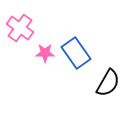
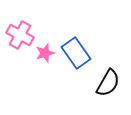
pink cross: moved 7 px down; rotated 8 degrees counterclockwise
pink star: rotated 18 degrees counterclockwise
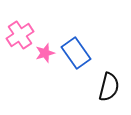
pink cross: rotated 28 degrees clockwise
black semicircle: moved 1 px right, 4 px down; rotated 16 degrees counterclockwise
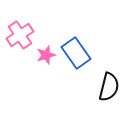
pink star: moved 1 px right, 2 px down
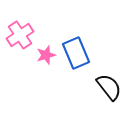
blue rectangle: rotated 12 degrees clockwise
black semicircle: rotated 52 degrees counterclockwise
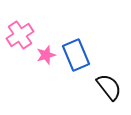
blue rectangle: moved 2 px down
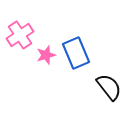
blue rectangle: moved 2 px up
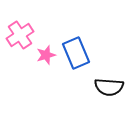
black semicircle: rotated 132 degrees clockwise
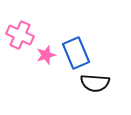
pink cross: rotated 32 degrees counterclockwise
black semicircle: moved 14 px left, 4 px up
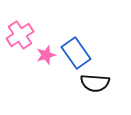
pink cross: rotated 32 degrees clockwise
blue rectangle: rotated 12 degrees counterclockwise
